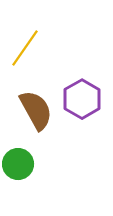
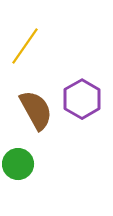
yellow line: moved 2 px up
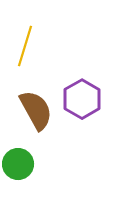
yellow line: rotated 18 degrees counterclockwise
